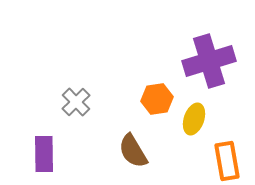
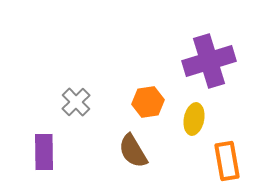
orange hexagon: moved 9 px left, 3 px down
yellow ellipse: rotated 8 degrees counterclockwise
purple rectangle: moved 2 px up
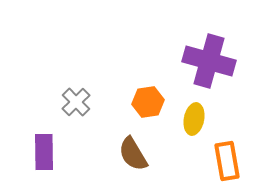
purple cross: rotated 33 degrees clockwise
brown semicircle: moved 3 px down
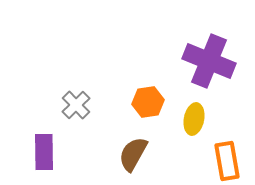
purple cross: rotated 6 degrees clockwise
gray cross: moved 3 px down
brown semicircle: rotated 60 degrees clockwise
